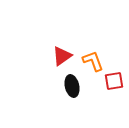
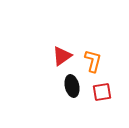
orange L-shape: rotated 35 degrees clockwise
red square: moved 12 px left, 11 px down
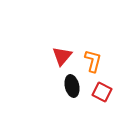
red triangle: rotated 15 degrees counterclockwise
red square: rotated 36 degrees clockwise
